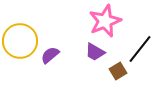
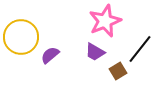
yellow circle: moved 1 px right, 4 px up
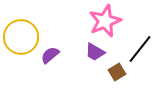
brown square: moved 1 px left, 1 px down
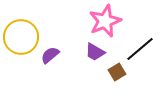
black line: rotated 12 degrees clockwise
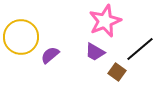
brown square: rotated 24 degrees counterclockwise
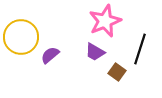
black line: rotated 32 degrees counterclockwise
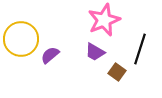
pink star: moved 1 px left, 1 px up
yellow circle: moved 2 px down
